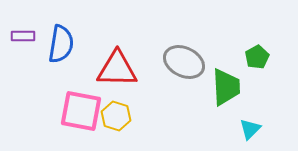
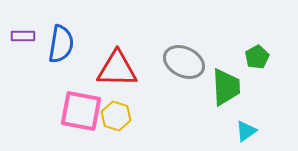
cyan triangle: moved 4 px left, 2 px down; rotated 10 degrees clockwise
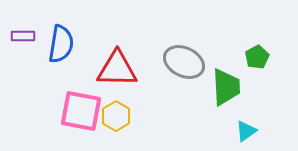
yellow hexagon: rotated 12 degrees clockwise
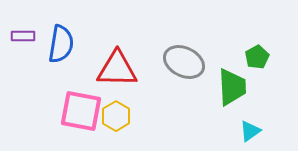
green trapezoid: moved 6 px right
cyan triangle: moved 4 px right
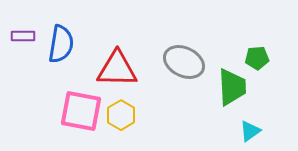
green pentagon: moved 1 px down; rotated 25 degrees clockwise
yellow hexagon: moved 5 px right, 1 px up
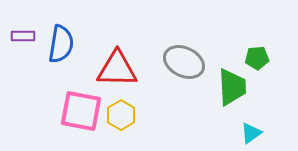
cyan triangle: moved 1 px right, 2 px down
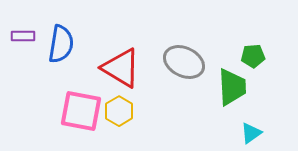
green pentagon: moved 4 px left, 2 px up
red triangle: moved 4 px right, 1 px up; rotated 30 degrees clockwise
yellow hexagon: moved 2 px left, 4 px up
